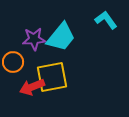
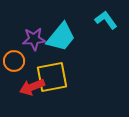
orange circle: moved 1 px right, 1 px up
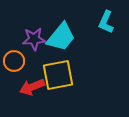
cyan L-shape: moved 2 px down; rotated 120 degrees counterclockwise
yellow square: moved 6 px right, 2 px up
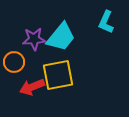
orange circle: moved 1 px down
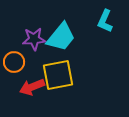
cyan L-shape: moved 1 px left, 1 px up
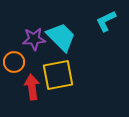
cyan L-shape: moved 1 px right; rotated 40 degrees clockwise
cyan trapezoid: rotated 84 degrees counterclockwise
red arrow: rotated 105 degrees clockwise
